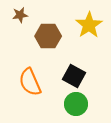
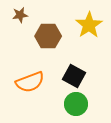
orange semicircle: rotated 88 degrees counterclockwise
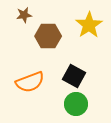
brown star: moved 4 px right
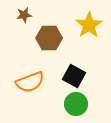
brown hexagon: moved 1 px right, 2 px down
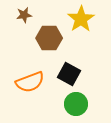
yellow star: moved 8 px left, 6 px up
black square: moved 5 px left, 2 px up
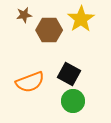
brown hexagon: moved 8 px up
green circle: moved 3 px left, 3 px up
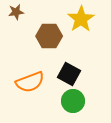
brown star: moved 8 px left, 3 px up
brown hexagon: moved 6 px down
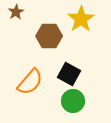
brown star: rotated 21 degrees counterclockwise
orange semicircle: rotated 28 degrees counterclockwise
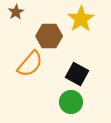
black square: moved 8 px right
orange semicircle: moved 18 px up
green circle: moved 2 px left, 1 px down
